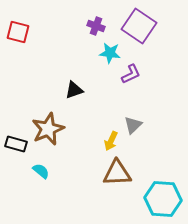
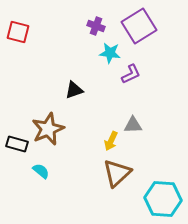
purple square: rotated 24 degrees clockwise
gray triangle: rotated 42 degrees clockwise
black rectangle: moved 1 px right
brown triangle: rotated 40 degrees counterclockwise
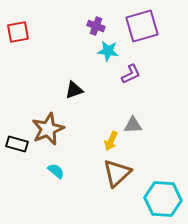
purple square: moved 3 px right; rotated 16 degrees clockwise
red square: rotated 25 degrees counterclockwise
cyan star: moved 2 px left, 2 px up
cyan semicircle: moved 15 px right
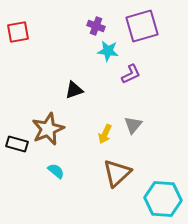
gray triangle: rotated 48 degrees counterclockwise
yellow arrow: moved 6 px left, 7 px up
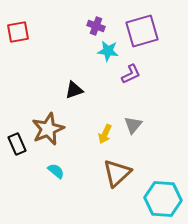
purple square: moved 5 px down
black rectangle: rotated 50 degrees clockwise
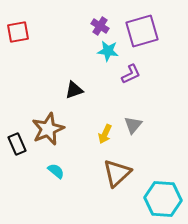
purple cross: moved 4 px right; rotated 12 degrees clockwise
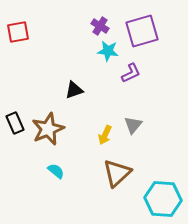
purple L-shape: moved 1 px up
yellow arrow: moved 1 px down
black rectangle: moved 2 px left, 21 px up
